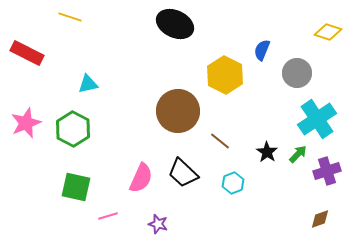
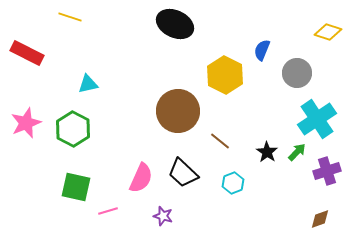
green arrow: moved 1 px left, 2 px up
pink line: moved 5 px up
purple star: moved 5 px right, 8 px up
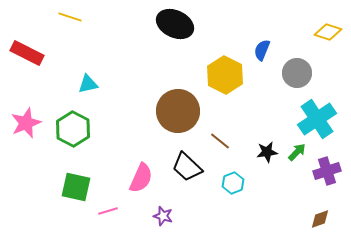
black star: rotated 30 degrees clockwise
black trapezoid: moved 4 px right, 6 px up
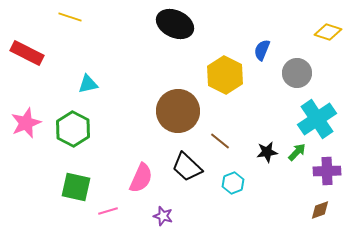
purple cross: rotated 16 degrees clockwise
brown diamond: moved 9 px up
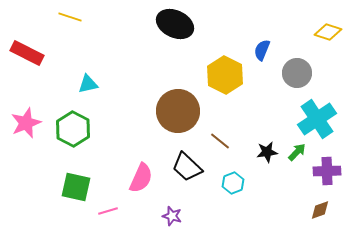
purple star: moved 9 px right
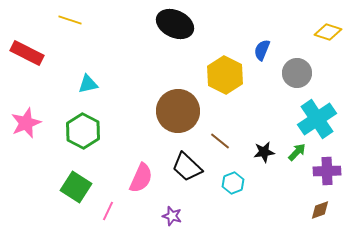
yellow line: moved 3 px down
green hexagon: moved 10 px right, 2 px down
black star: moved 3 px left
green square: rotated 20 degrees clockwise
pink line: rotated 48 degrees counterclockwise
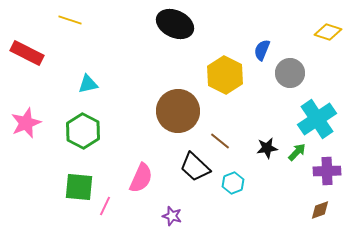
gray circle: moved 7 px left
black star: moved 3 px right, 4 px up
black trapezoid: moved 8 px right
green square: moved 3 px right; rotated 28 degrees counterclockwise
pink line: moved 3 px left, 5 px up
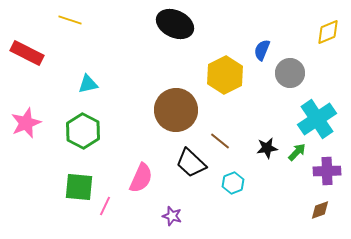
yellow diamond: rotated 40 degrees counterclockwise
yellow hexagon: rotated 6 degrees clockwise
brown circle: moved 2 px left, 1 px up
black trapezoid: moved 4 px left, 4 px up
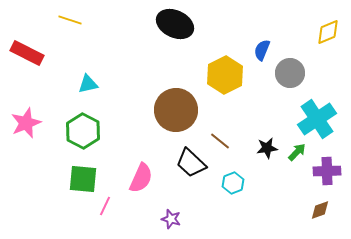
green square: moved 4 px right, 8 px up
purple star: moved 1 px left, 3 px down
